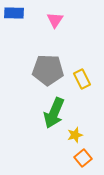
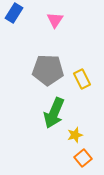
blue rectangle: rotated 60 degrees counterclockwise
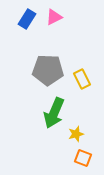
blue rectangle: moved 13 px right, 6 px down
pink triangle: moved 1 px left, 3 px up; rotated 30 degrees clockwise
yellow star: moved 1 px right, 1 px up
orange square: rotated 30 degrees counterclockwise
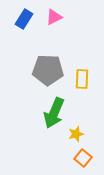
blue rectangle: moved 3 px left
yellow rectangle: rotated 30 degrees clockwise
orange square: rotated 18 degrees clockwise
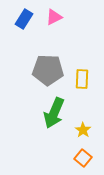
yellow star: moved 7 px right, 4 px up; rotated 21 degrees counterclockwise
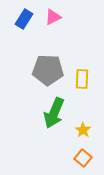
pink triangle: moved 1 px left
